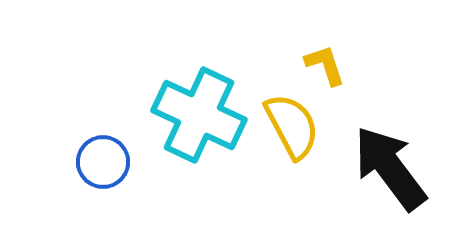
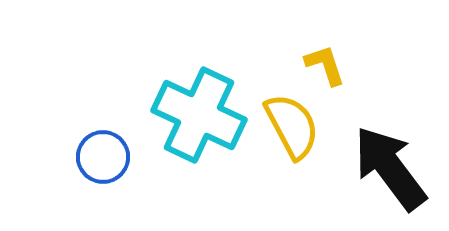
blue circle: moved 5 px up
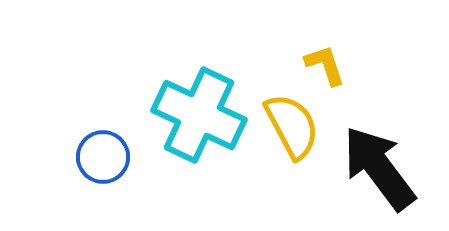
black arrow: moved 11 px left
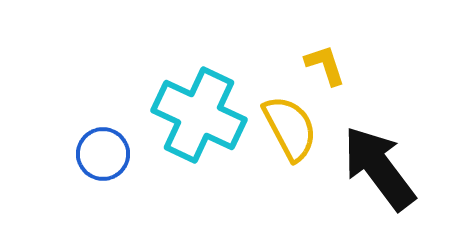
yellow semicircle: moved 2 px left, 2 px down
blue circle: moved 3 px up
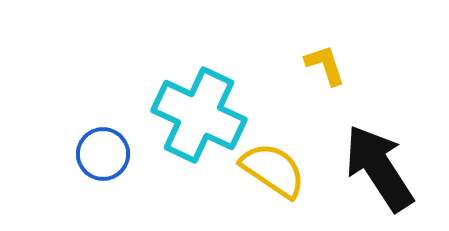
yellow semicircle: moved 17 px left, 42 px down; rotated 28 degrees counterclockwise
black arrow: rotated 4 degrees clockwise
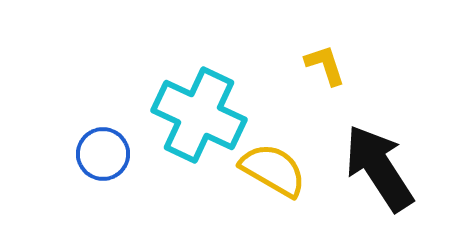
yellow semicircle: rotated 4 degrees counterclockwise
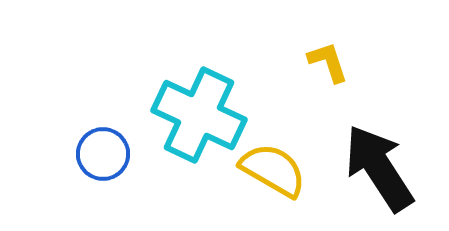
yellow L-shape: moved 3 px right, 3 px up
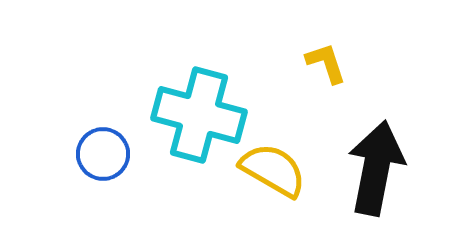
yellow L-shape: moved 2 px left, 1 px down
cyan cross: rotated 10 degrees counterclockwise
black arrow: moved 3 px left; rotated 44 degrees clockwise
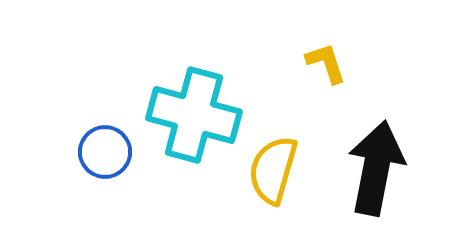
cyan cross: moved 5 px left
blue circle: moved 2 px right, 2 px up
yellow semicircle: rotated 104 degrees counterclockwise
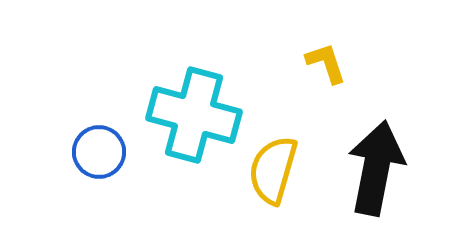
blue circle: moved 6 px left
